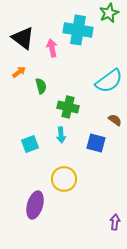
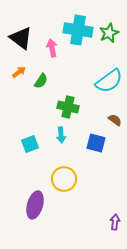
green star: moved 20 px down
black triangle: moved 2 px left
green semicircle: moved 5 px up; rotated 49 degrees clockwise
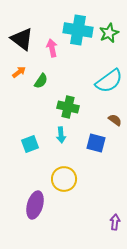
black triangle: moved 1 px right, 1 px down
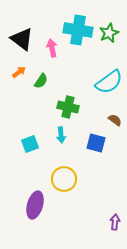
cyan semicircle: moved 1 px down
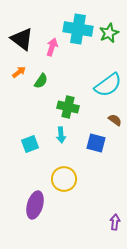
cyan cross: moved 1 px up
pink arrow: moved 1 px up; rotated 30 degrees clockwise
cyan semicircle: moved 1 px left, 3 px down
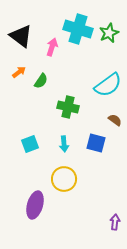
cyan cross: rotated 8 degrees clockwise
black triangle: moved 1 px left, 3 px up
cyan arrow: moved 3 px right, 9 px down
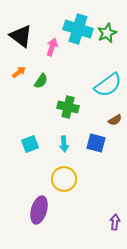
green star: moved 2 px left
brown semicircle: rotated 112 degrees clockwise
purple ellipse: moved 4 px right, 5 px down
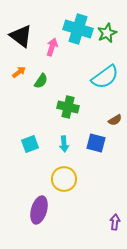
cyan semicircle: moved 3 px left, 8 px up
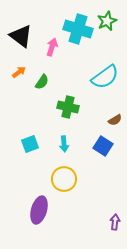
green star: moved 12 px up
green semicircle: moved 1 px right, 1 px down
blue square: moved 7 px right, 3 px down; rotated 18 degrees clockwise
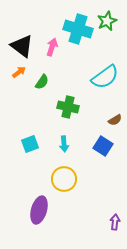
black triangle: moved 1 px right, 10 px down
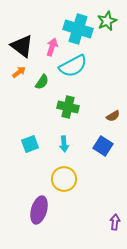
cyan semicircle: moved 32 px left, 11 px up; rotated 8 degrees clockwise
brown semicircle: moved 2 px left, 4 px up
